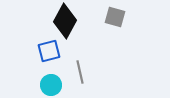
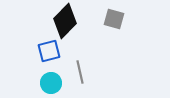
gray square: moved 1 px left, 2 px down
black diamond: rotated 16 degrees clockwise
cyan circle: moved 2 px up
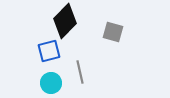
gray square: moved 1 px left, 13 px down
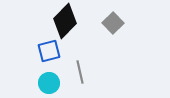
gray square: moved 9 px up; rotated 30 degrees clockwise
cyan circle: moved 2 px left
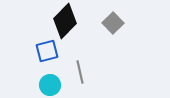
blue square: moved 2 px left
cyan circle: moved 1 px right, 2 px down
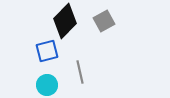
gray square: moved 9 px left, 2 px up; rotated 15 degrees clockwise
cyan circle: moved 3 px left
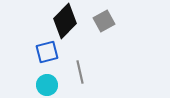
blue square: moved 1 px down
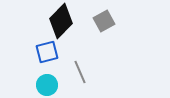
black diamond: moved 4 px left
gray line: rotated 10 degrees counterclockwise
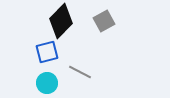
gray line: rotated 40 degrees counterclockwise
cyan circle: moved 2 px up
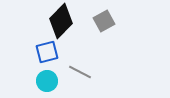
cyan circle: moved 2 px up
